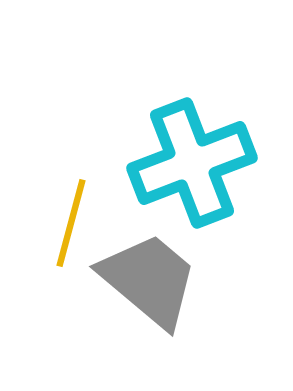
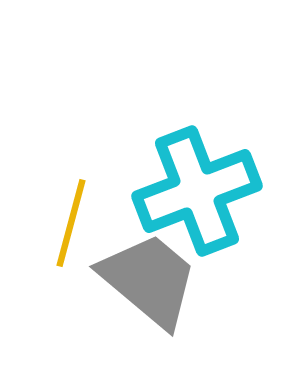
cyan cross: moved 5 px right, 28 px down
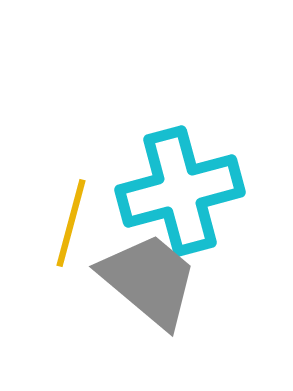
cyan cross: moved 17 px left; rotated 6 degrees clockwise
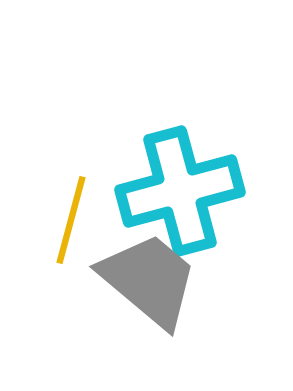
yellow line: moved 3 px up
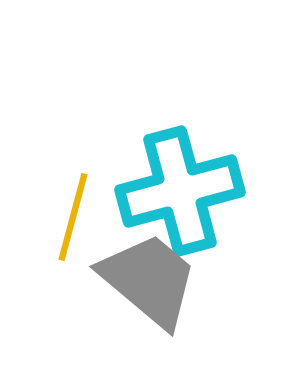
yellow line: moved 2 px right, 3 px up
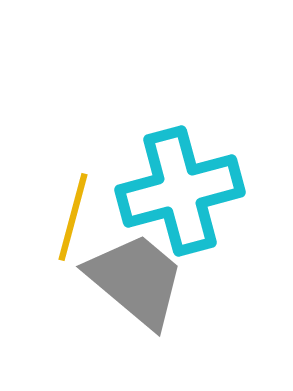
gray trapezoid: moved 13 px left
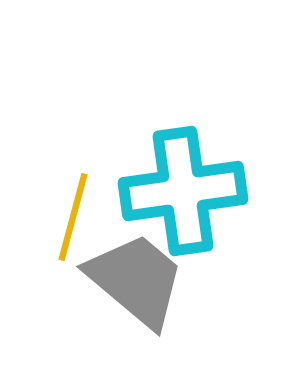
cyan cross: moved 3 px right; rotated 7 degrees clockwise
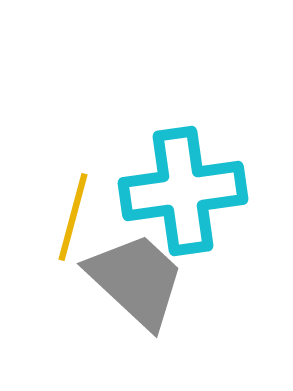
gray trapezoid: rotated 3 degrees clockwise
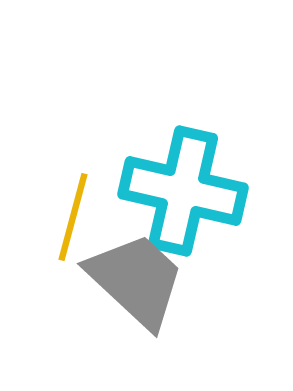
cyan cross: rotated 21 degrees clockwise
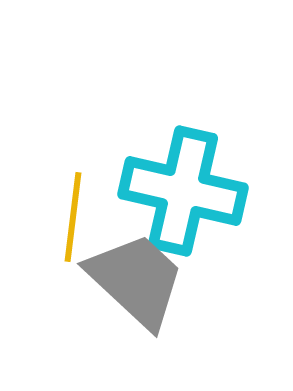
yellow line: rotated 8 degrees counterclockwise
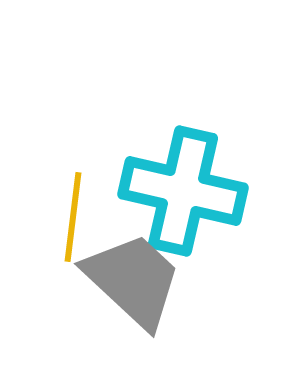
gray trapezoid: moved 3 px left
